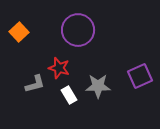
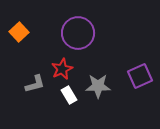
purple circle: moved 3 px down
red star: moved 3 px right, 1 px down; rotated 30 degrees clockwise
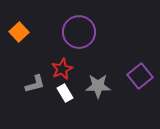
purple circle: moved 1 px right, 1 px up
purple square: rotated 15 degrees counterclockwise
white rectangle: moved 4 px left, 2 px up
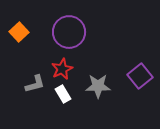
purple circle: moved 10 px left
white rectangle: moved 2 px left, 1 px down
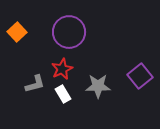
orange square: moved 2 px left
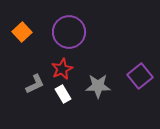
orange square: moved 5 px right
gray L-shape: rotated 10 degrees counterclockwise
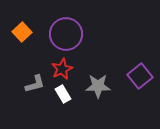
purple circle: moved 3 px left, 2 px down
gray L-shape: rotated 10 degrees clockwise
